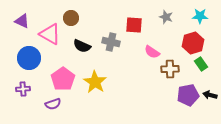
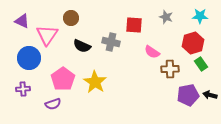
pink triangle: moved 3 px left, 1 px down; rotated 35 degrees clockwise
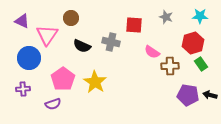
brown cross: moved 3 px up
purple pentagon: rotated 20 degrees clockwise
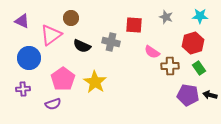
pink triangle: moved 4 px right; rotated 20 degrees clockwise
green rectangle: moved 2 px left, 4 px down
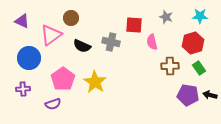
pink semicircle: moved 10 px up; rotated 42 degrees clockwise
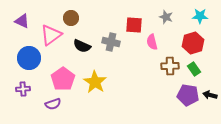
green rectangle: moved 5 px left, 1 px down
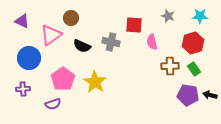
gray star: moved 2 px right, 1 px up
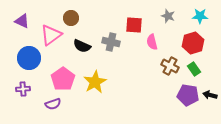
brown cross: rotated 30 degrees clockwise
yellow star: rotated 10 degrees clockwise
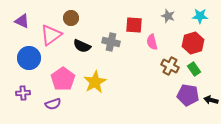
purple cross: moved 4 px down
black arrow: moved 1 px right, 5 px down
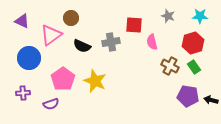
gray cross: rotated 24 degrees counterclockwise
green rectangle: moved 2 px up
yellow star: moved 1 px up; rotated 20 degrees counterclockwise
purple pentagon: moved 1 px down
purple semicircle: moved 2 px left
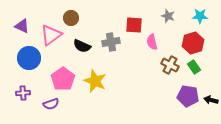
purple triangle: moved 5 px down
brown cross: moved 1 px up
